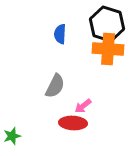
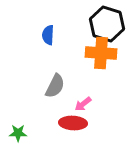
blue semicircle: moved 12 px left, 1 px down
orange cross: moved 7 px left, 4 px down
pink arrow: moved 2 px up
green star: moved 6 px right, 3 px up; rotated 18 degrees clockwise
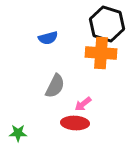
blue semicircle: moved 3 px down; rotated 108 degrees counterclockwise
red ellipse: moved 2 px right
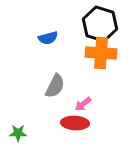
black hexagon: moved 7 px left
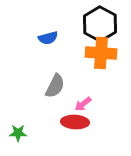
black hexagon: rotated 12 degrees clockwise
red ellipse: moved 1 px up
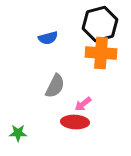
black hexagon: rotated 16 degrees clockwise
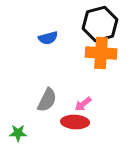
gray semicircle: moved 8 px left, 14 px down
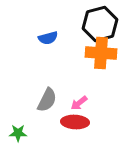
pink arrow: moved 4 px left, 1 px up
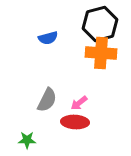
green star: moved 9 px right, 7 px down
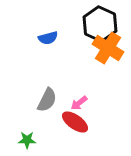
black hexagon: rotated 20 degrees counterclockwise
orange cross: moved 7 px right, 5 px up; rotated 28 degrees clockwise
red ellipse: rotated 32 degrees clockwise
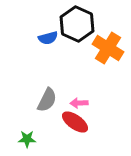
black hexagon: moved 23 px left
pink arrow: rotated 36 degrees clockwise
green star: moved 1 px up
